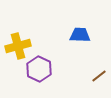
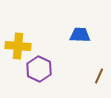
yellow cross: rotated 20 degrees clockwise
brown line: rotated 28 degrees counterclockwise
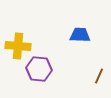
purple hexagon: rotated 20 degrees counterclockwise
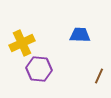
yellow cross: moved 4 px right, 3 px up; rotated 30 degrees counterclockwise
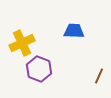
blue trapezoid: moved 6 px left, 4 px up
purple hexagon: rotated 15 degrees clockwise
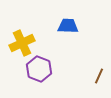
blue trapezoid: moved 6 px left, 5 px up
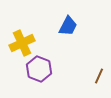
blue trapezoid: rotated 115 degrees clockwise
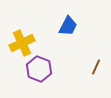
brown line: moved 3 px left, 9 px up
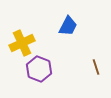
brown line: rotated 42 degrees counterclockwise
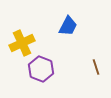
purple hexagon: moved 2 px right
